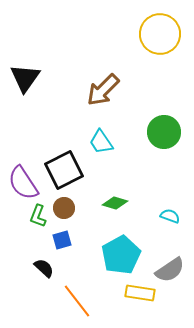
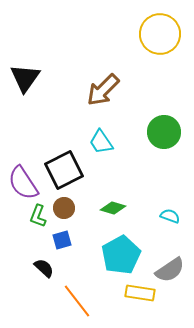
green diamond: moved 2 px left, 5 px down
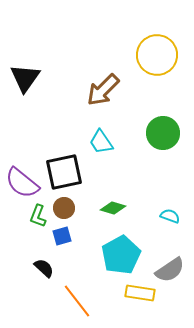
yellow circle: moved 3 px left, 21 px down
green circle: moved 1 px left, 1 px down
black square: moved 2 px down; rotated 15 degrees clockwise
purple semicircle: moved 1 px left; rotated 18 degrees counterclockwise
blue square: moved 4 px up
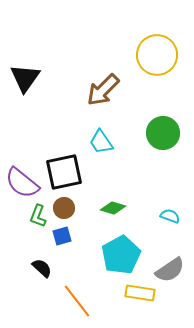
black semicircle: moved 2 px left
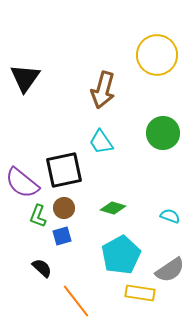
brown arrow: rotated 30 degrees counterclockwise
black square: moved 2 px up
orange line: moved 1 px left
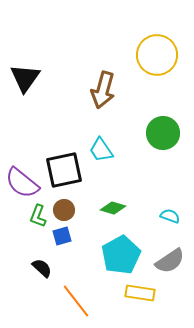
cyan trapezoid: moved 8 px down
brown circle: moved 2 px down
gray semicircle: moved 9 px up
